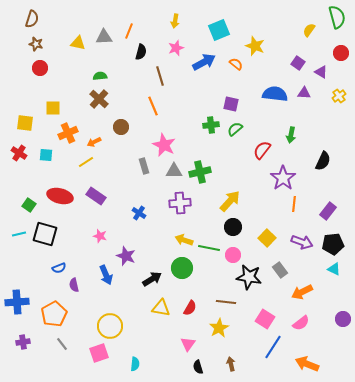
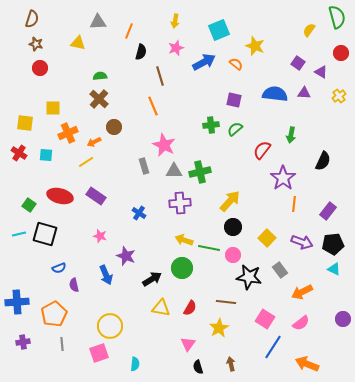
gray triangle at (104, 37): moved 6 px left, 15 px up
purple square at (231, 104): moved 3 px right, 4 px up
brown circle at (121, 127): moved 7 px left
gray line at (62, 344): rotated 32 degrees clockwise
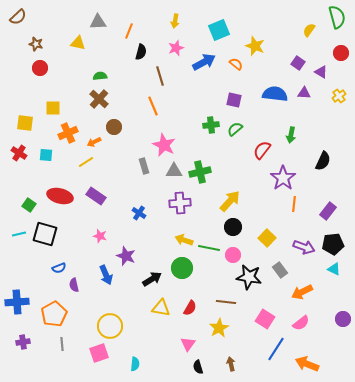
brown semicircle at (32, 19): moved 14 px left, 2 px up; rotated 30 degrees clockwise
purple arrow at (302, 242): moved 2 px right, 5 px down
blue line at (273, 347): moved 3 px right, 2 px down
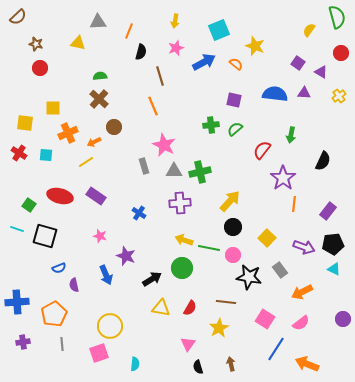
cyan line at (19, 234): moved 2 px left, 5 px up; rotated 32 degrees clockwise
black square at (45, 234): moved 2 px down
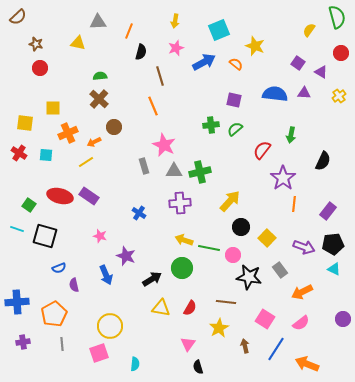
purple rectangle at (96, 196): moved 7 px left
black circle at (233, 227): moved 8 px right
brown arrow at (231, 364): moved 14 px right, 18 px up
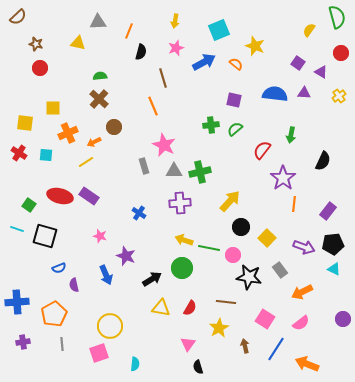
brown line at (160, 76): moved 3 px right, 2 px down
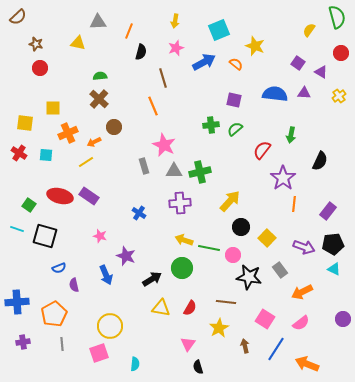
black semicircle at (323, 161): moved 3 px left
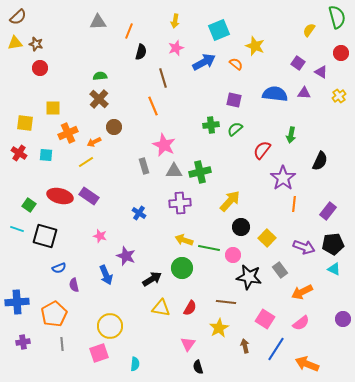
yellow triangle at (78, 43): moved 63 px left; rotated 21 degrees counterclockwise
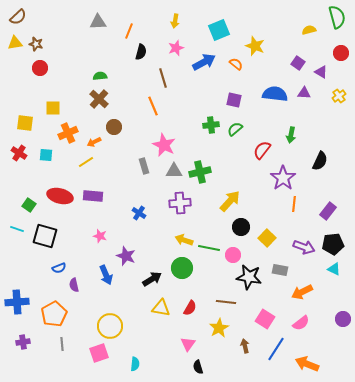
yellow semicircle at (309, 30): rotated 40 degrees clockwise
purple rectangle at (89, 196): moved 4 px right; rotated 30 degrees counterclockwise
gray rectangle at (280, 270): rotated 42 degrees counterclockwise
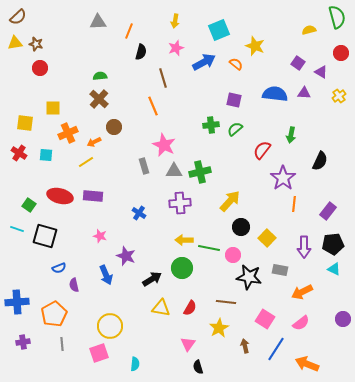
yellow arrow at (184, 240): rotated 18 degrees counterclockwise
purple arrow at (304, 247): rotated 70 degrees clockwise
